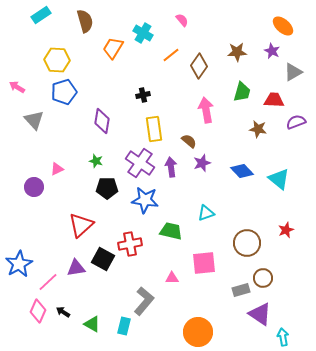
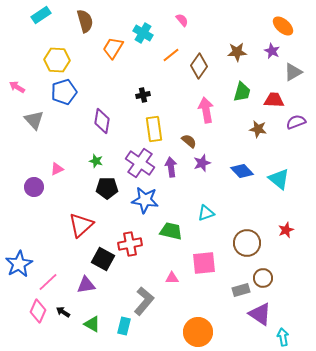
purple triangle at (76, 268): moved 10 px right, 17 px down
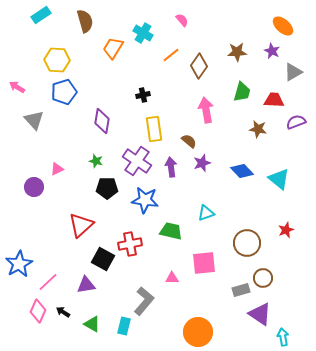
purple cross at (140, 163): moved 3 px left, 2 px up
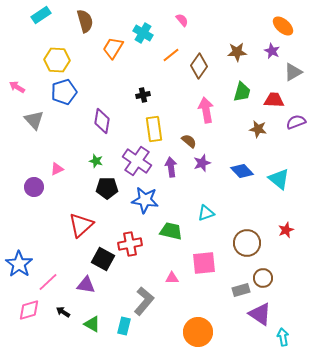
blue star at (19, 264): rotated 8 degrees counterclockwise
purple triangle at (86, 285): rotated 18 degrees clockwise
pink diamond at (38, 311): moved 9 px left, 1 px up; rotated 50 degrees clockwise
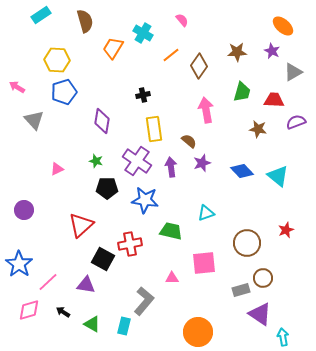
cyan triangle at (279, 179): moved 1 px left, 3 px up
purple circle at (34, 187): moved 10 px left, 23 px down
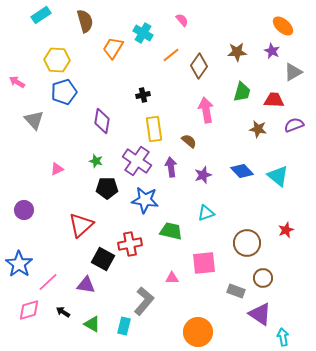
pink arrow at (17, 87): moved 5 px up
purple semicircle at (296, 122): moved 2 px left, 3 px down
purple star at (202, 163): moved 1 px right, 12 px down
gray rectangle at (241, 290): moved 5 px left, 1 px down; rotated 36 degrees clockwise
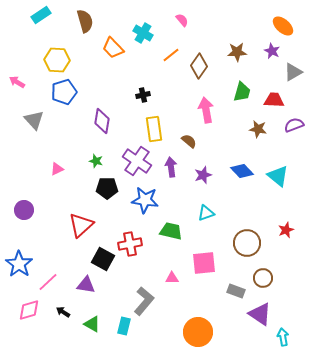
orange trapezoid at (113, 48): rotated 75 degrees counterclockwise
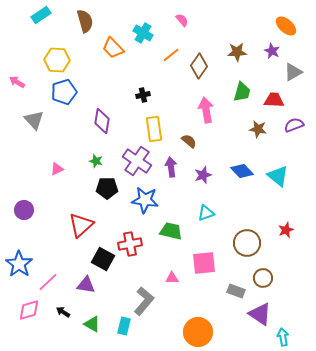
orange ellipse at (283, 26): moved 3 px right
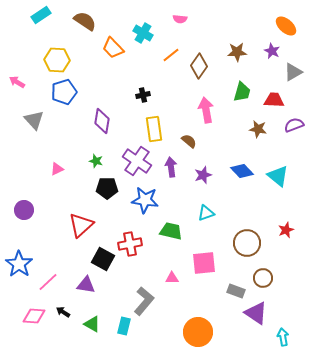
pink semicircle at (182, 20): moved 2 px left, 1 px up; rotated 136 degrees clockwise
brown semicircle at (85, 21): rotated 40 degrees counterclockwise
pink diamond at (29, 310): moved 5 px right, 6 px down; rotated 20 degrees clockwise
purple triangle at (260, 314): moved 4 px left, 1 px up
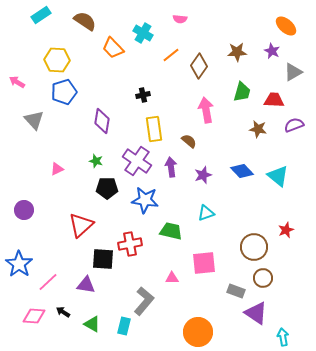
brown circle at (247, 243): moved 7 px right, 4 px down
black square at (103, 259): rotated 25 degrees counterclockwise
